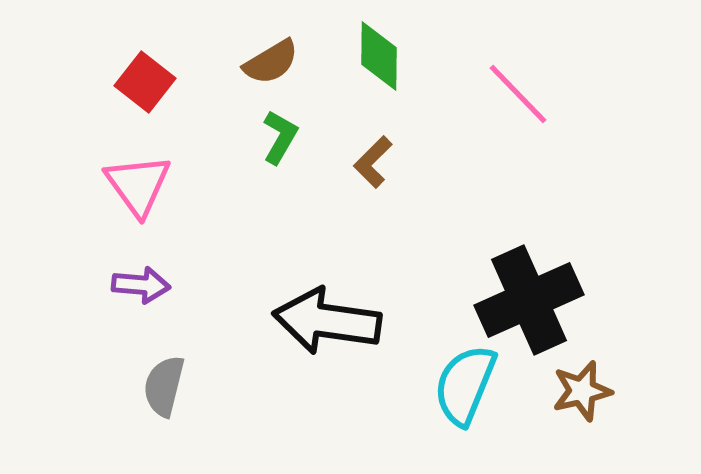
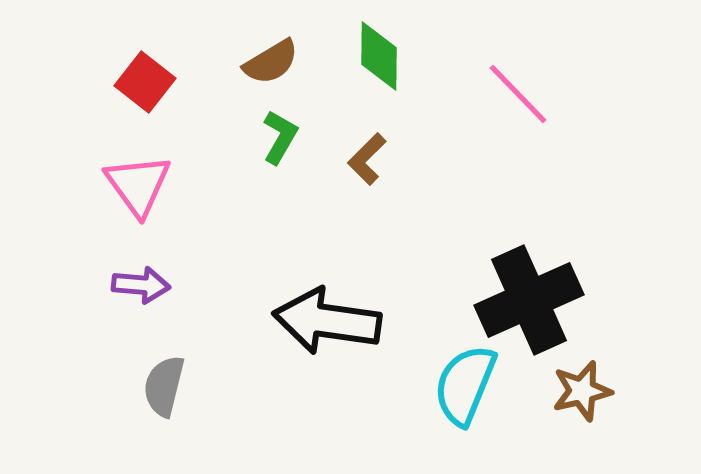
brown L-shape: moved 6 px left, 3 px up
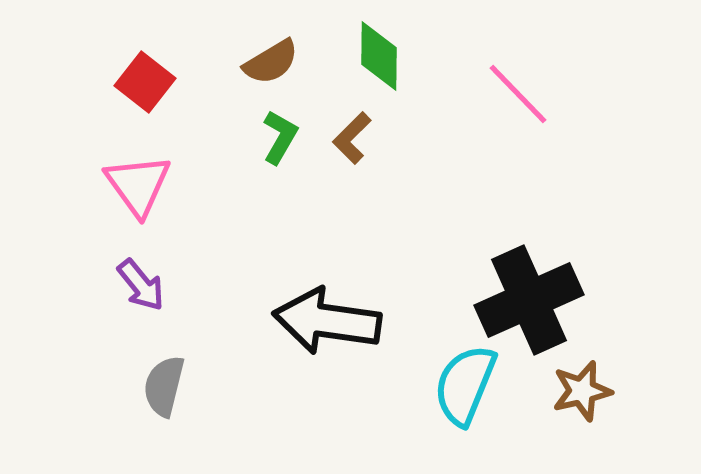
brown L-shape: moved 15 px left, 21 px up
purple arrow: rotated 46 degrees clockwise
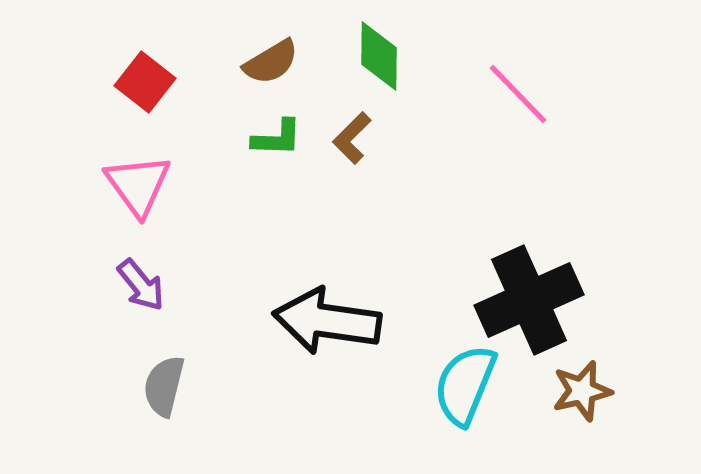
green L-shape: moved 3 px left, 1 px down; rotated 62 degrees clockwise
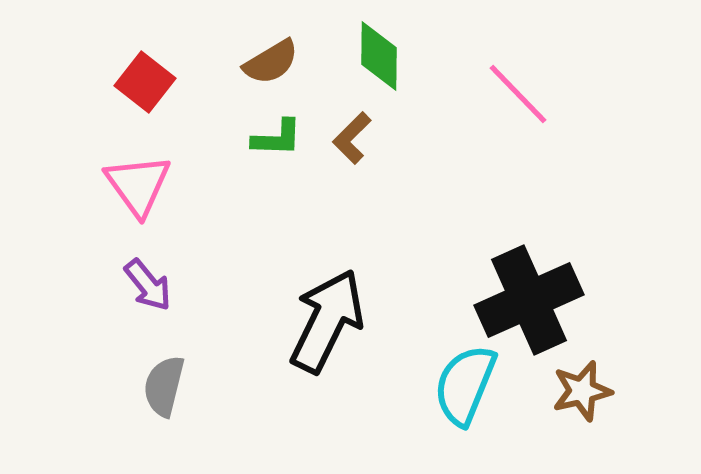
purple arrow: moved 7 px right
black arrow: rotated 108 degrees clockwise
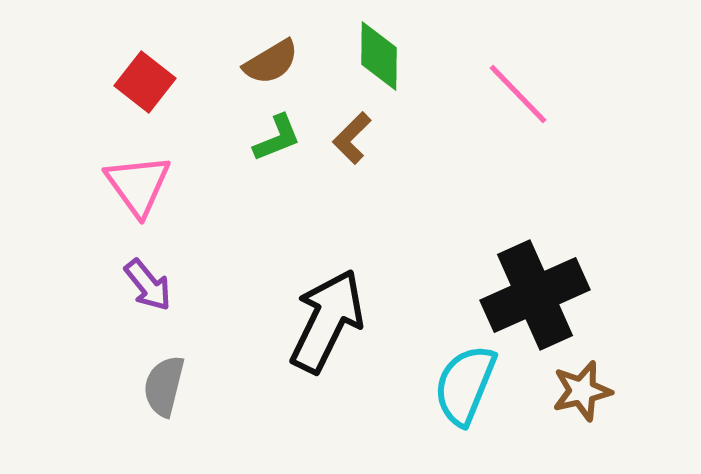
green L-shape: rotated 24 degrees counterclockwise
black cross: moved 6 px right, 5 px up
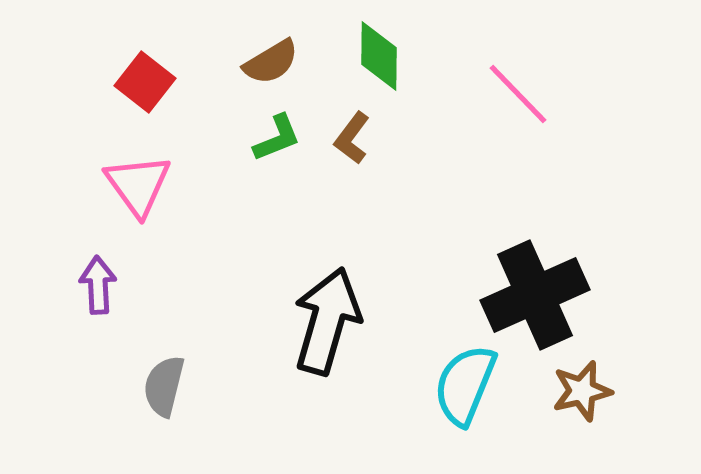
brown L-shape: rotated 8 degrees counterclockwise
purple arrow: moved 50 px left; rotated 144 degrees counterclockwise
black arrow: rotated 10 degrees counterclockwise
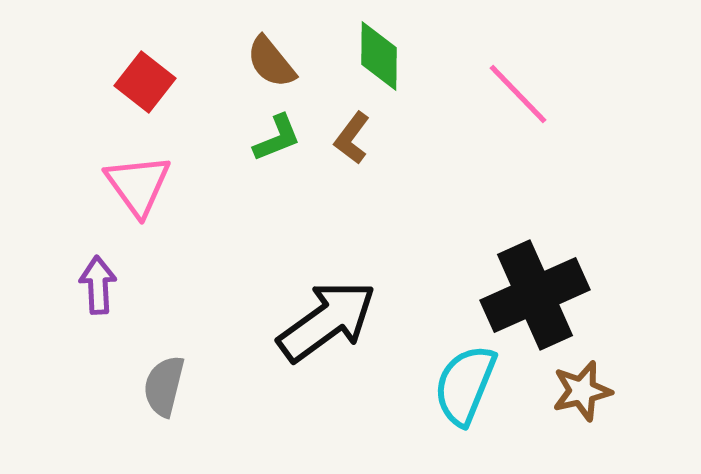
brown semicircle: rotated 82 degrees clockwise
black arrow: rotated 38 degrees clockwise
